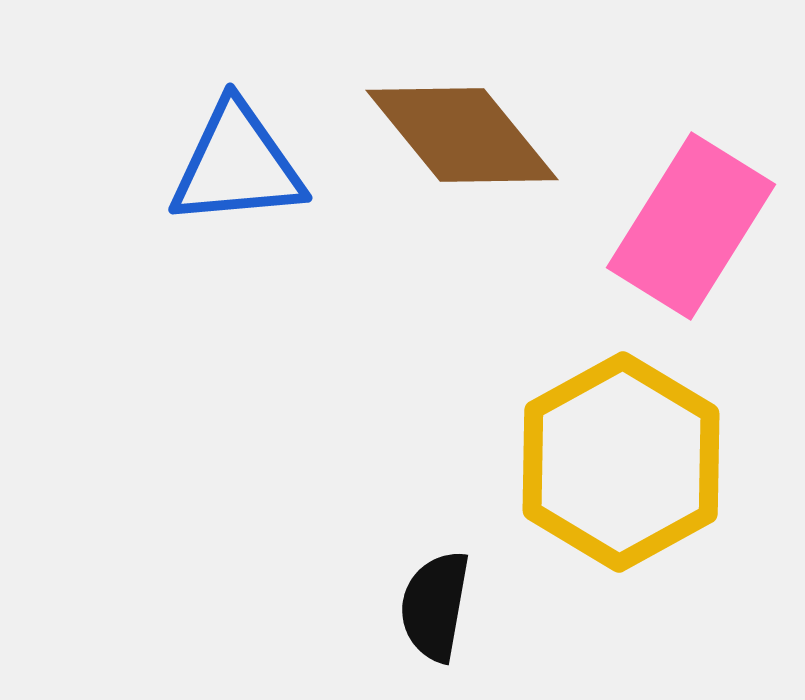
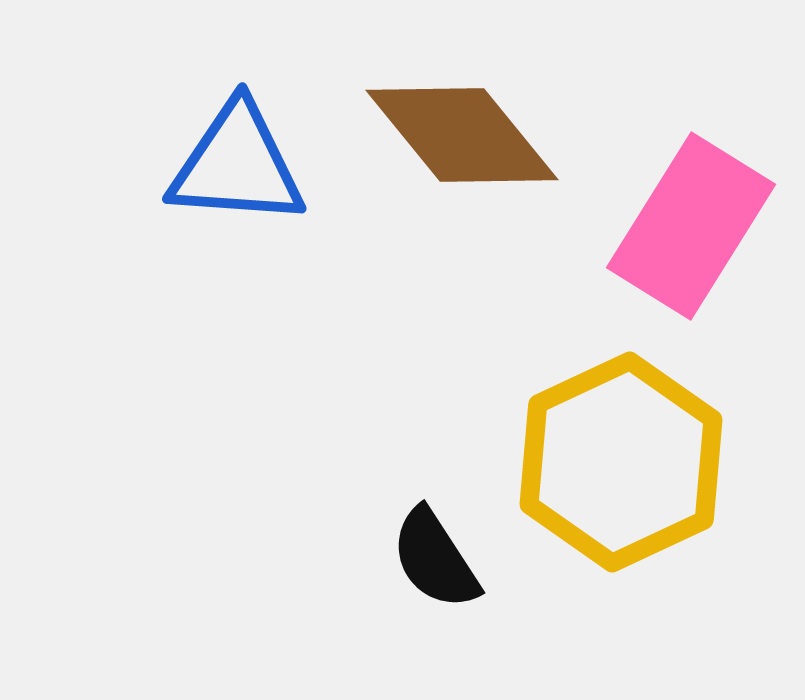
blue triangle: rotated 9 degrees clockwise
yellow hexagon: rotated 4 degrees clockwise
black semicircle: moved 47 px up; rotated 43 degrees counterclockwise
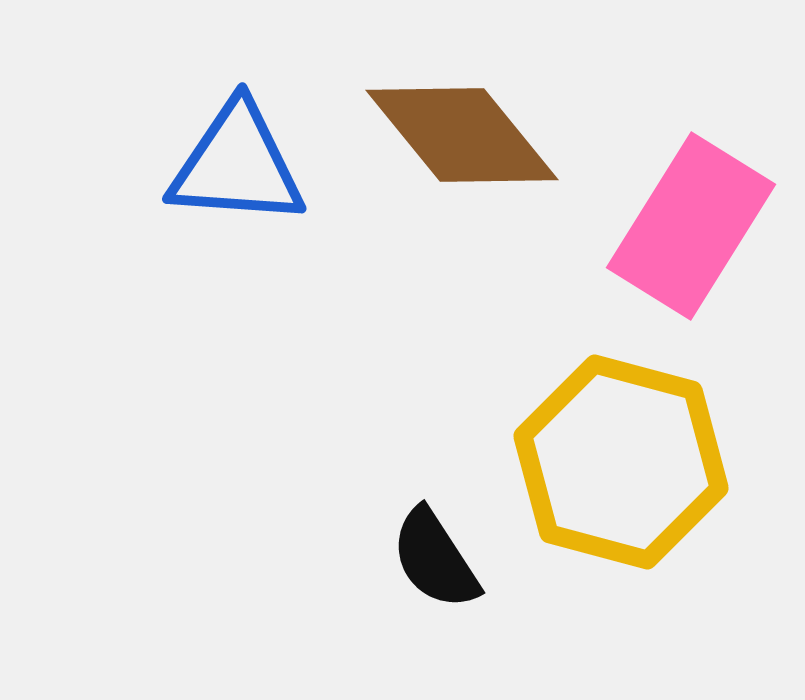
yellow hexagon: rotated 20 degrees counterclockwise
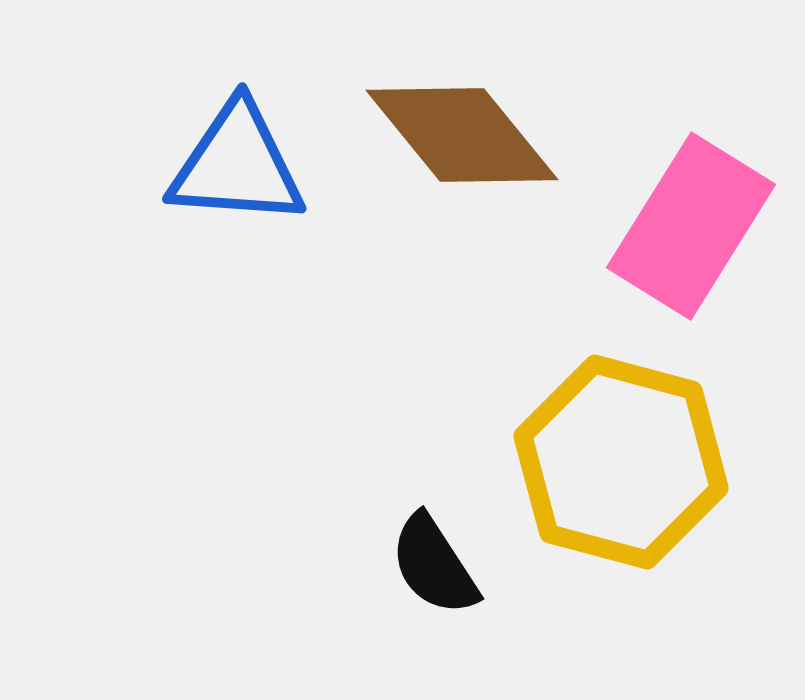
black semicircle: moved 1 px left, 6 px down
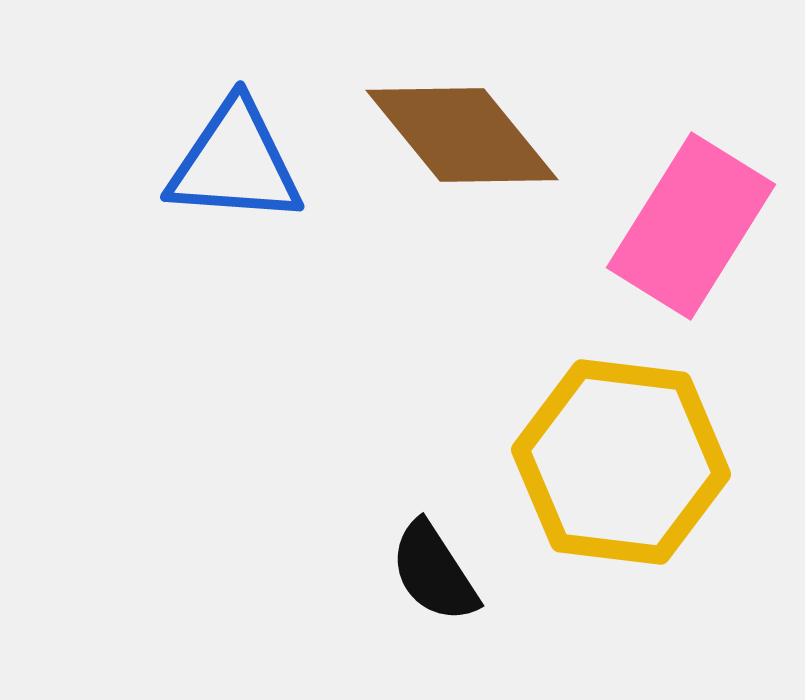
blue triangle: moved 2 px left, 2 px up
yellow hexagon: rotated 8 degrees counterclockwise
black semicircle: moved 7 px down
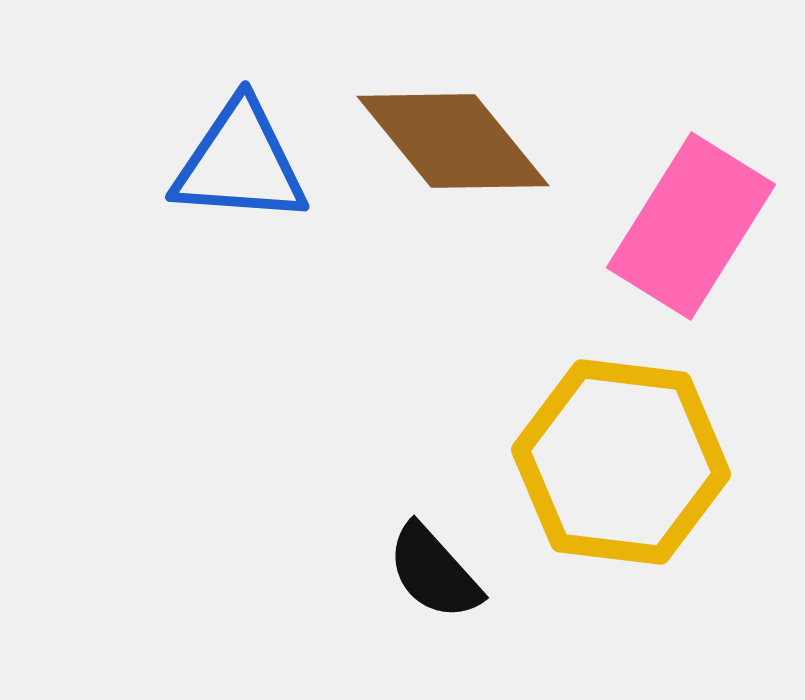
brown diamond: moved 9 px left, 6 px down
blue triangle: moved 5 px right
black semicircle: rotated 9 degrees counterclockwise
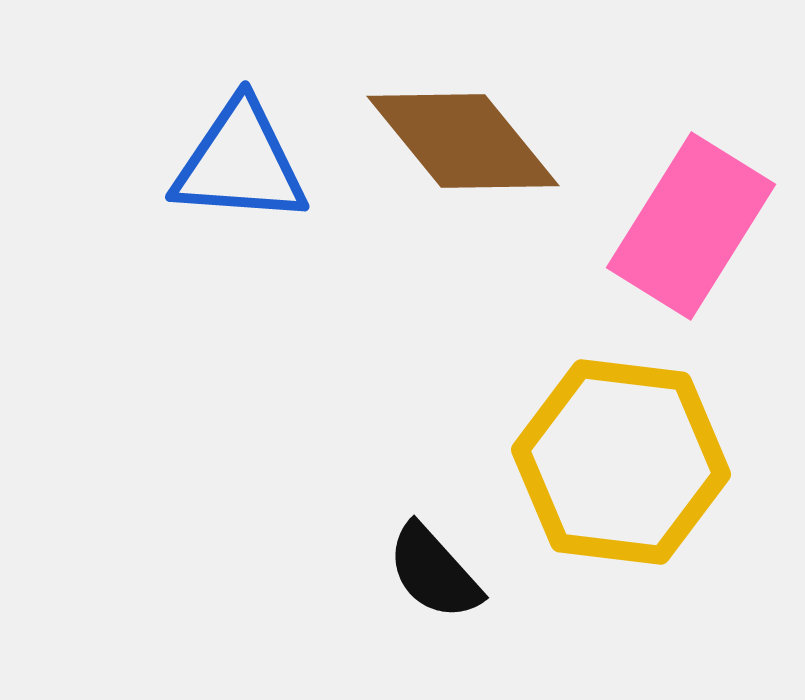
brown diamond: moved 10 px right
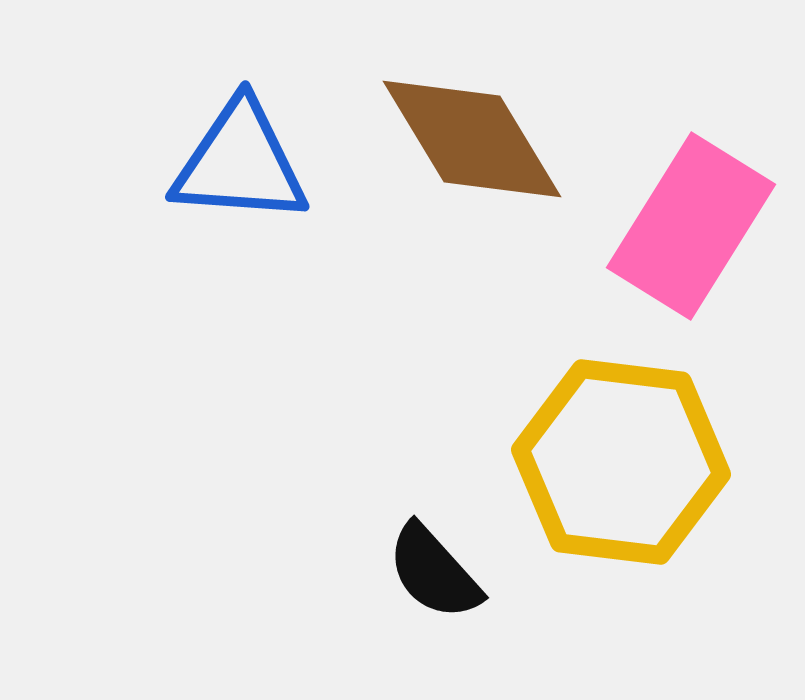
brown diamond: moved 9 px right, 2 px up; rotated 8 degrees clockwise
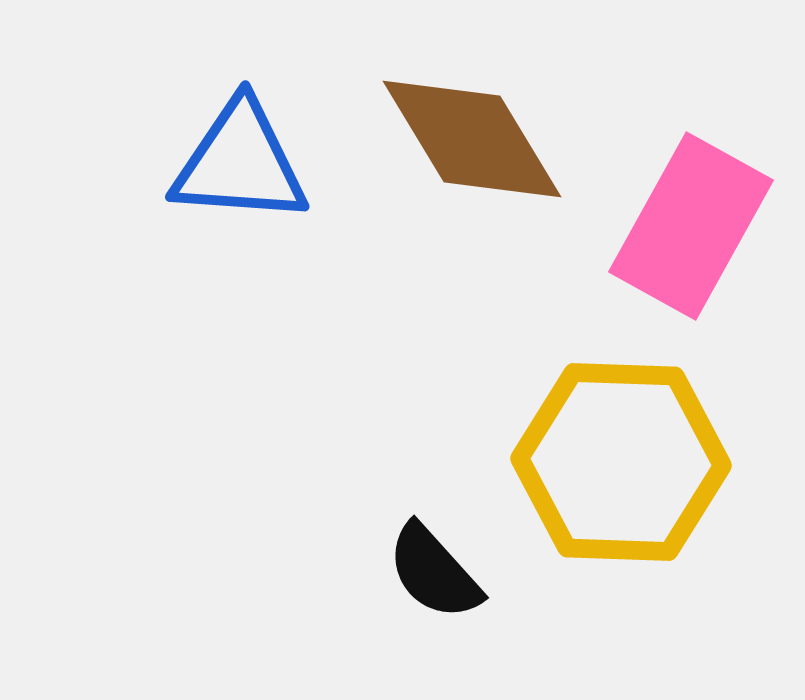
pink rectangle: rotated 3 degrees counterclockwise
yellow hexagon: rotated 5 degrees counterclockwise
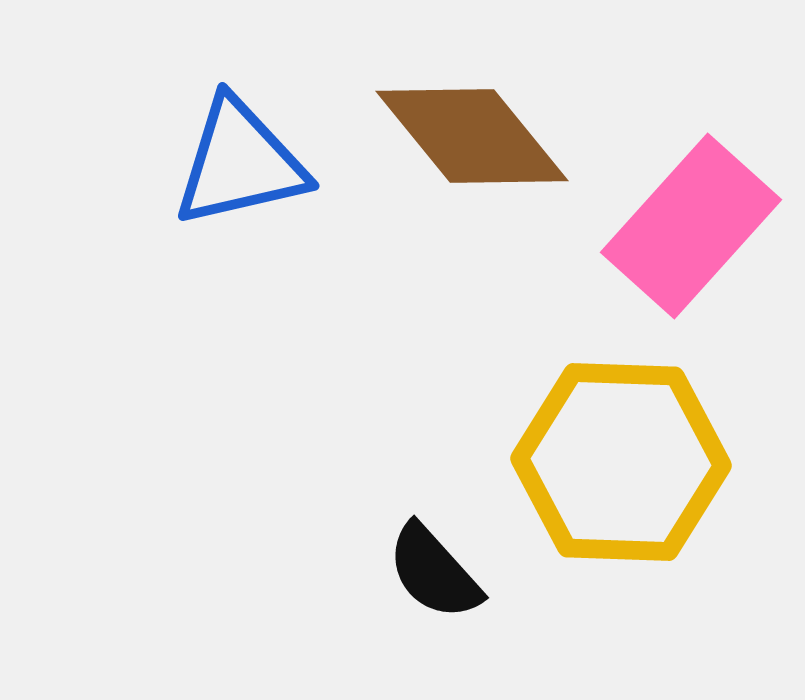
brown diamond: moved 3 px up; rotated 8 degrees counterclockwise
blue triangle: rotated 17 degrees counterclockwise
pink rectangle: rotated 13 degrees clockwise
